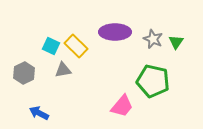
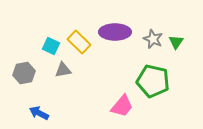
yellow rectangle: moved 3 px right, 4 px up
gray hexagon: rotated 15 degrees clockwise
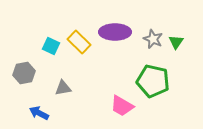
gray triangle: moved 18 px down
pink trapezoid: rotated 80 degrees clockwise
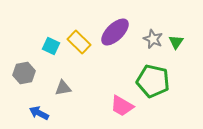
purple ellipse: rotated 44 degrees counterclockwise
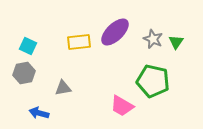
yellow rectangle: rotated 50 degrees counterclockwise
cyan square: moved 23 px left
blue arrow: rotated 12 degrees counterclockwise
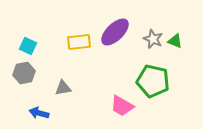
green triangle: moved 1 px left, 1 px up; rotated 42 degrees counterclockwise
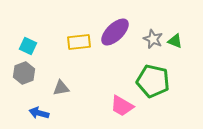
gray hexagon: rotated 10 degrees counterclockwise
gray triangle: moved 2 px left
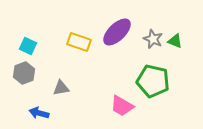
purple ellipse: moved 2 px right
yellow rectangle: rotated 25 degrees clockwise
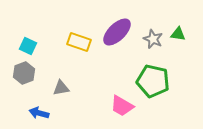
green triangle: moved 3 px right, 7 px up; rotated 14 degrees counterclockwise
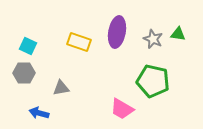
purple ellipse: rotated 36 degrees counterclockwise
gray hexagon: rotated 20 degrees clockwise
pink trapezoid: moved 3 px down
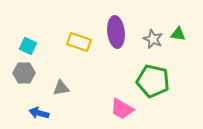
purple ellipse: moved 1 px left; rotated 16 degrees counterclockwise
